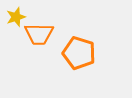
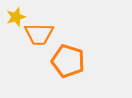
orange pentagon: moved 11 px left, 8 px down
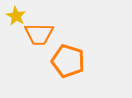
yellow star: moved 1 px up; rotated 24 degrees counterclockwise
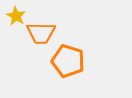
orange trapezoid: moved 2 px right, 1 px up
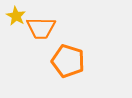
orange trapezoid: moved 5 px up
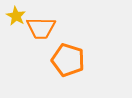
orange pentagon: moved 1 px up
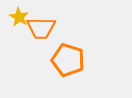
yellow star: moved 3 px right, 1 px down
